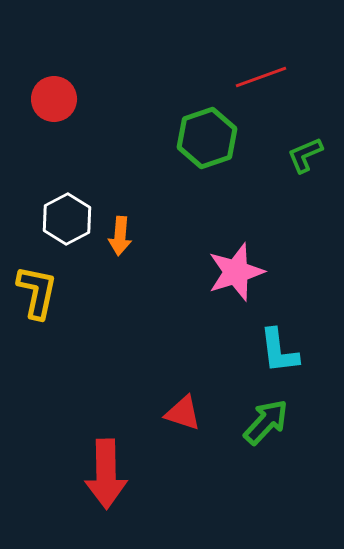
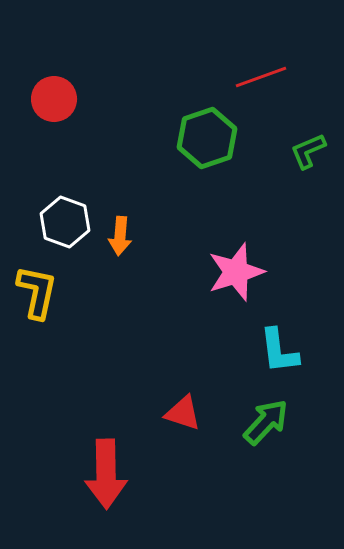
green L-shape: moved 3 px right, 4 px up
white hexagon: moved 2 px left, 3 px down; rotated 12 degrees counterclockwise
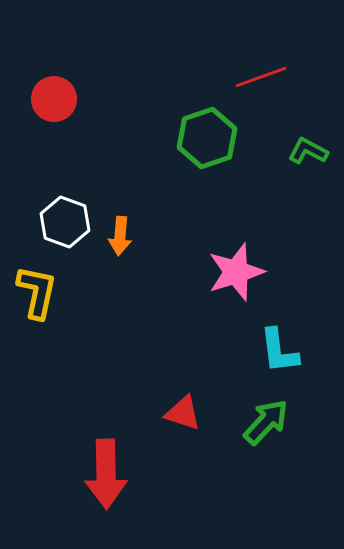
green L-shape: rotated 51 degrees clockwise
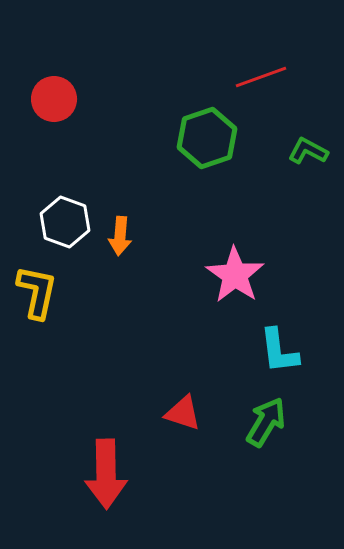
pink star: moved 1 px left, 3 px down; rotated 20 degrees counterclockwise
green arrow: rotated 12 degrees counterclockwise
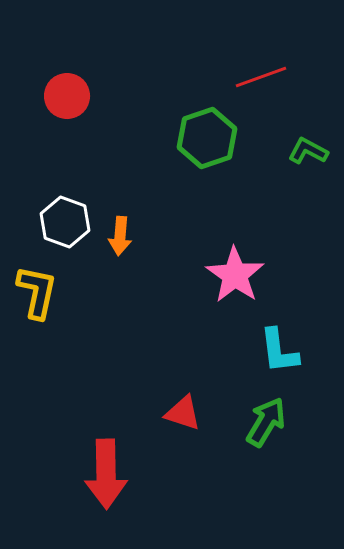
red circle: moved 13 px right, 3 px up
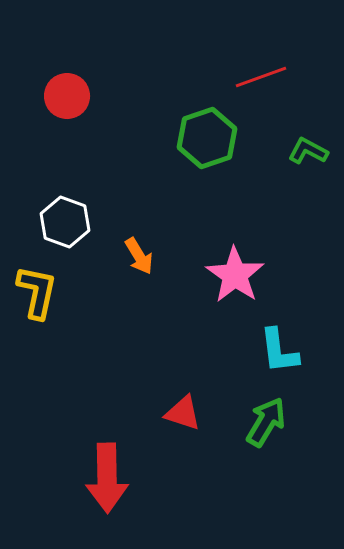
orange arrow: moved 19 px right, 20 px down; rotated 36 degrees counterclockwise
red arrow: moved 1 px right, 4 px down
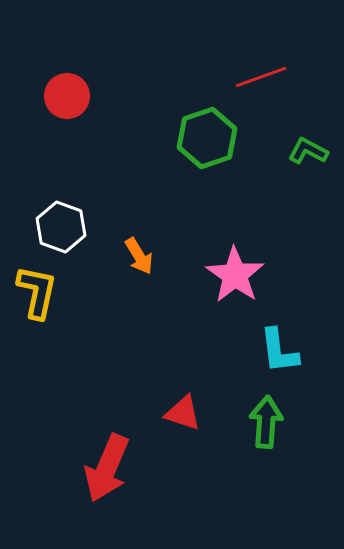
white hexagon: moved 4 px left, 5 px down
green arrow: rotated 27 degrees counterclockwise
red arrow: moved 10 px up; rotated 24 degrees clockwise
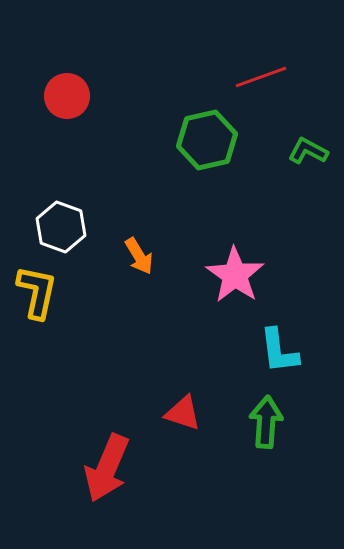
green hexagon: moved 2 px down; rotated 6 degrees clockwise
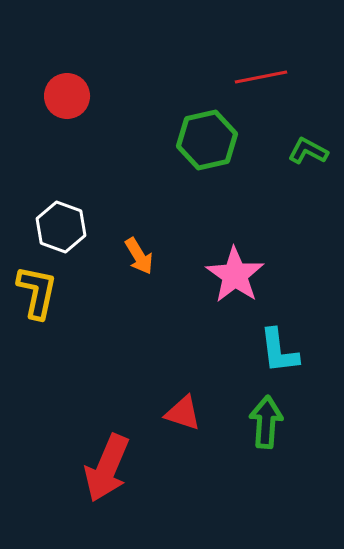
red line: rotated 9 degrees clockwise
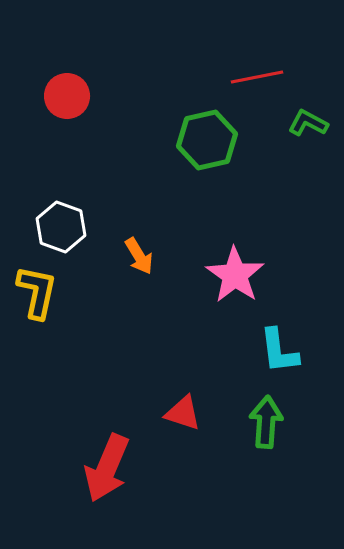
red line: moved 4 px left
green L-shape: moved 28 px up
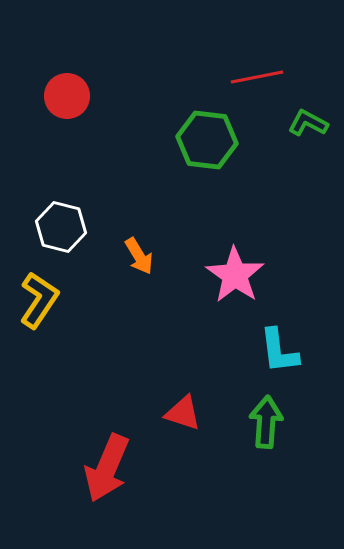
green hexagon: rotated 20 degrees clockwise
white hexagon: rotated 6 degrees counterclockwise
yellow L-shape: moved 2 px right, 8 px down; rotated 22 degrees clockwise
